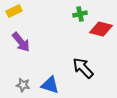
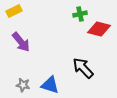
red diamond: moved 2 px left
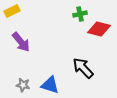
yellow rectangle: moved 2 px left
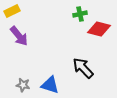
purple arrow: moved 2 px left, 6 px up
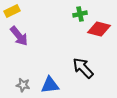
blue triangle: rotated 24 degrees counterclockwise
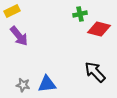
black arrow: moved 12 px right, 4 px down
blue triangle: moved 3 px left, 1 px up
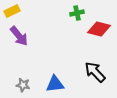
green cross: moved 3 px left, 1 px up
blue triangle: moved 8 px right
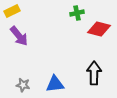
black arrow: moved 1 px left, 1 px down; rotated 45 degrees clockwise
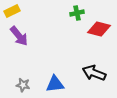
black arrow: rotated 70 degrees counterclockwise
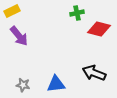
blue triangle: moved 1 px right
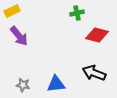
red diamond: moved 2 px left, 6 px down
